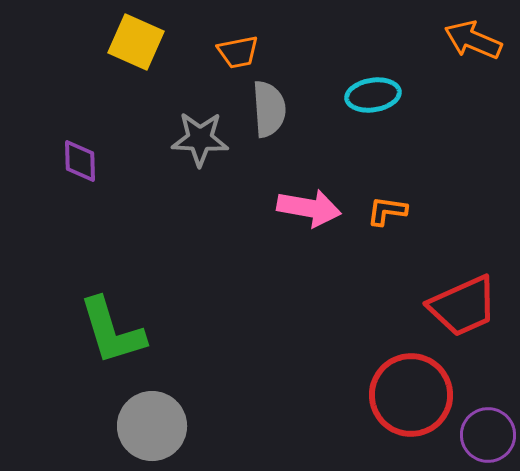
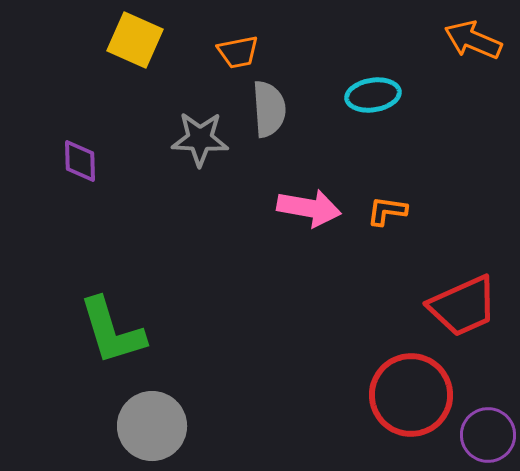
yellow square: moved 1 px left, 2 px up
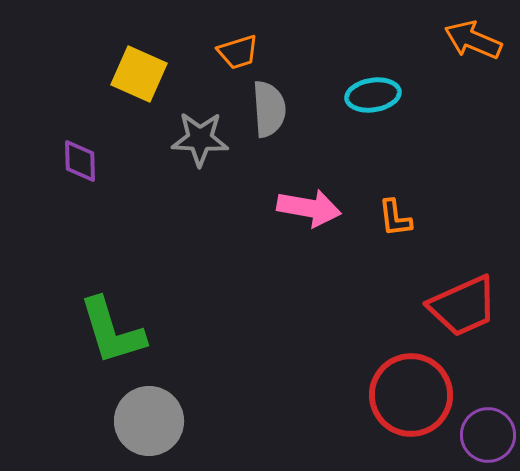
yellow square: moved 4 px right, 34 px down
orange trapezoid: rotated 6 degrees counterclockwise
orange L-shape: moved 8 px right, 7 px down; rotated 105 degrees counterclockwise
gray circle: moved 3 px left, 5 px up
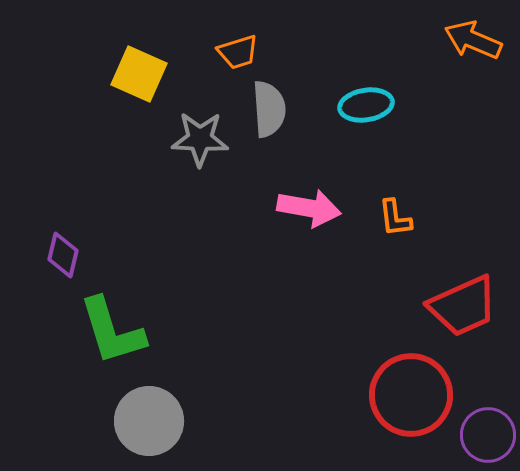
cyan ellipse: moved 7 px left, 10 px down
purple diamond: moved 17 px left, 94 px down; rotated 15 degrees clockwise
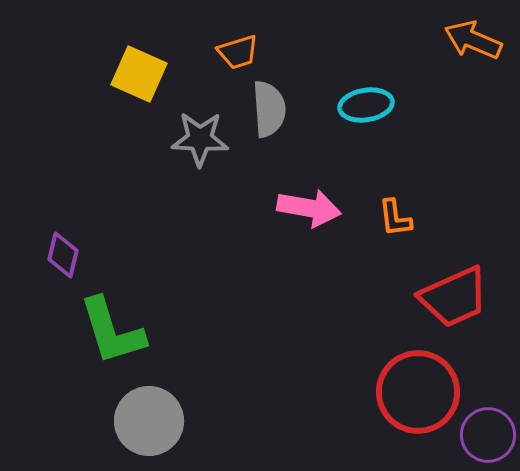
red trapezoid: moved 9 px left, 9 px up
red circle: moved 7 px right, 3 px up
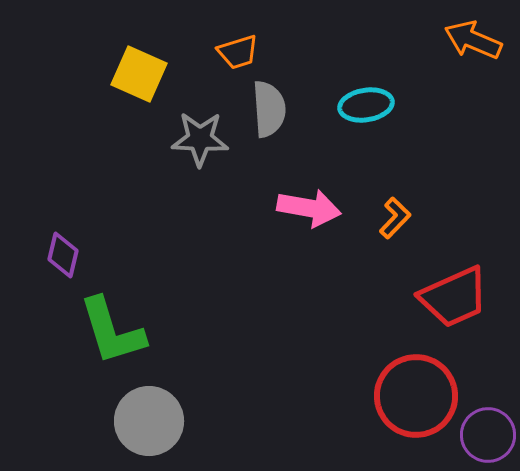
orange L-shape: rotated 129 degrees counterclockwise
red circle: moved 2 px left, 4 px down
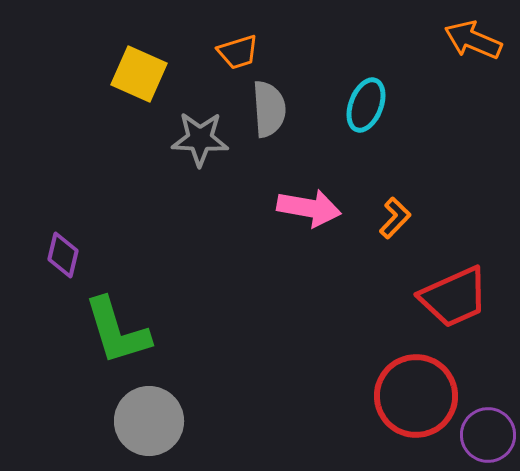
cyan ellipse: rotated 60 degrees counterclockwise
green L-shape: moved 5 px right
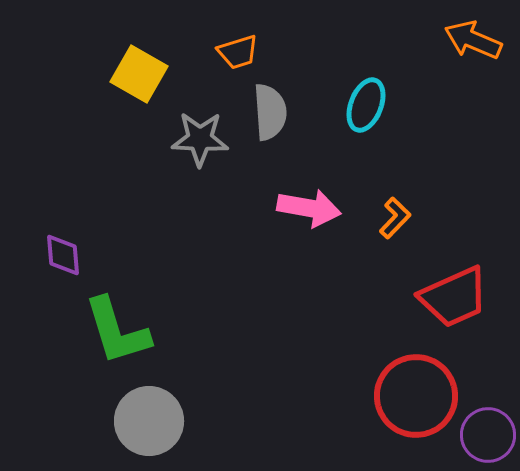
yellow square: rotated 6 degrees clockwise
gray semicircle: moved 1 px right, 3 px down
purple diamond: rotated 18 degrees counterclockwise
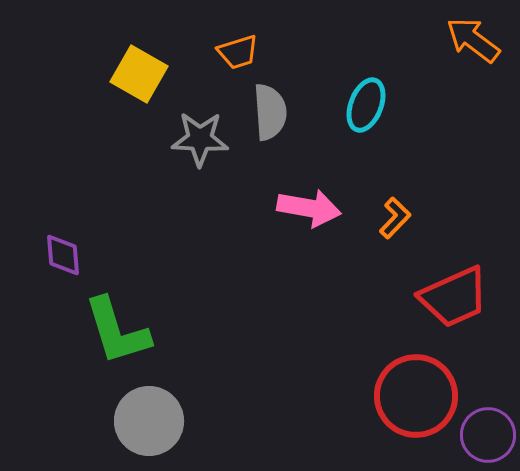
orange arrow: rotated 14 degrees clockwise
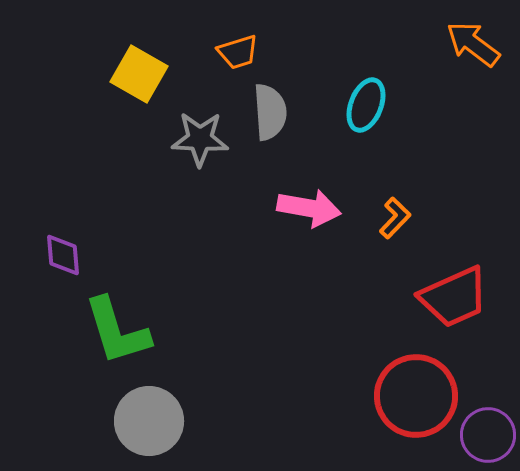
orange arrow: moved 4 px down
